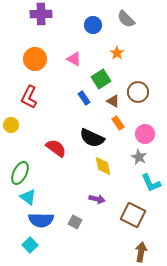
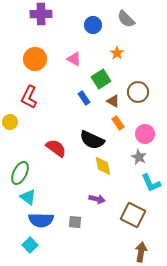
yellow circle: moved 1 px left, 3 px up
black semicircle: moved 2 px down
gray square: rotated 24 degrees counterclockwise
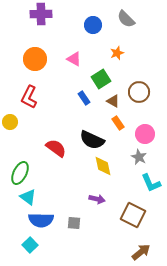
orange star: rotated 16 degrees clockwise
brown circle: moved 1 px right
gray square: moved 1 px left, 1 px down
brown arrow: rotated 42 degrees clockwise
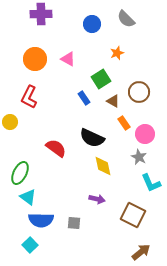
blue circle: moved 1 px left, 1 px up
pink triangle: moved 6 px left
orange rectangle: moved 6 px right
black semicircle: moved 2 px up
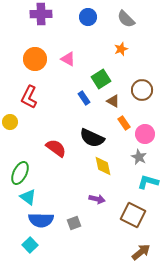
blue circle: moved 4 px left, 7 px up
orange star: moved 4 px right, 4 px up
brown circle: moved 3 px right, 2 px up
cyan L-shape: moved 3 px left, 1 px up; rotated 130 degrees clockwise
gray square: rotated 24 degrees counterclockwise
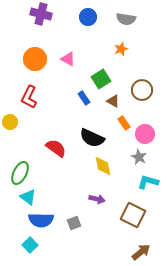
purple cross: rotated 15 degrees clockwise
gray semicircle: rotated 36 degrees counterclockwise
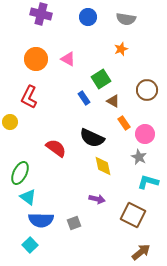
orange circle: moved 1 px right
brown circle: moved 5 px right
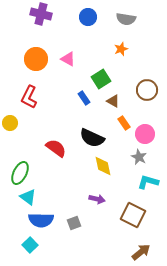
yellow circle: moved 1 px down
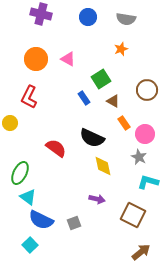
blue semicircle: rotated 25 degrees clockwise
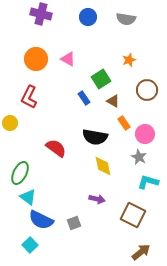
orange star: moved 8 px right, 11 px down
black semicircle: moved 3 px right, 1 px up; rotated 15 degrees counterclockwise
